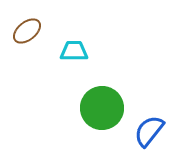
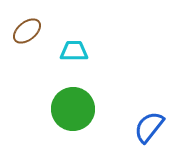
green circle: moved 29 px left, 1 px down
blue semicircle: moved 4 px up
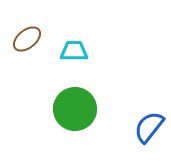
brown ellipse: moved 8 px down
green circle: moved 2 px right
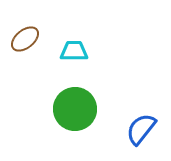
brown ellipse: moved 2 px left
blue semicircle: moved 8 px left, 2 px down
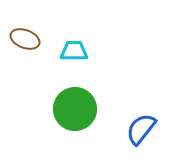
brown ellipse: rotated 60 degrees clockwise
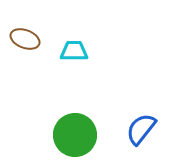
green circle: moved 26 px down
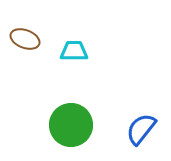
green circle: moved 4 px left, 10 px up
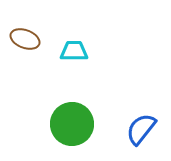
green circle: moved 1 px right, 1 px up
